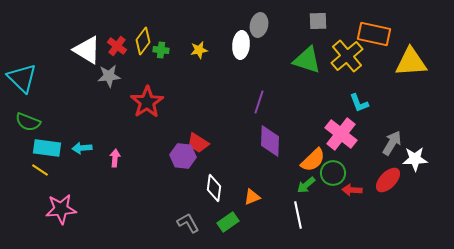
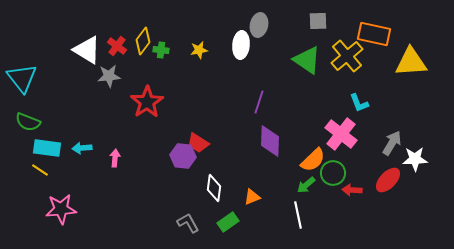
green triangle: rotated 16 degrees clockwise
cyan triangle: rotated 8 degrees clockwise
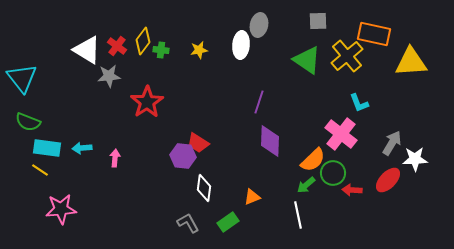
white diamond: moved 10 px left
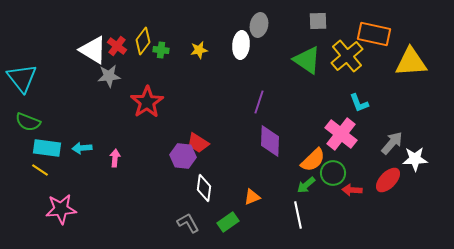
white triangle: moved 6 px right
gray arrow: rotated 10 degrees clockwise
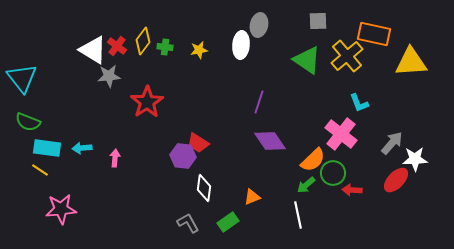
green cross: moved 4 px right, 3 px up
purple diamond: rotated 36 degrees counterclockwise
red ellipse: moved 8 px right
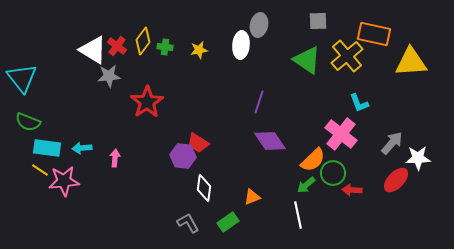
white star: moved 3 px right, 1 px up
pink star: moved 3 px right, 28 px up
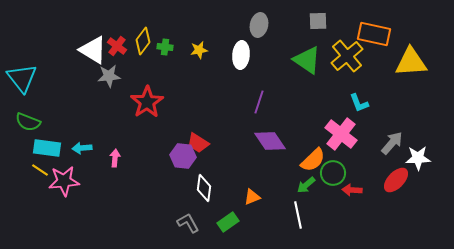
white ellipse: moved 10 px down
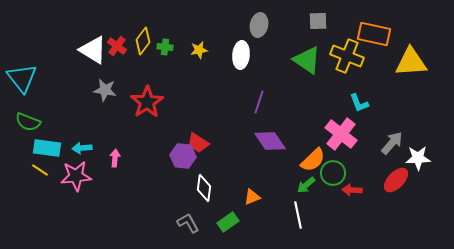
yellow cross: rotated 28 degrees counterclockwise
gray star: moved 4 px left, 14 px down; rotated 15 degrees clockwise
pink star: moved 12 px right, 5 px up
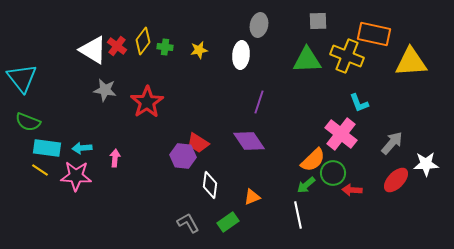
green triangle: rotated 36 degrees counterclockwise
purple diamond: moved 21 px left
white star: moved 8 px right, 6 px down
pink star: rotated 8 degrees clockwise
white diamond: moved 6 px right, 3 px up
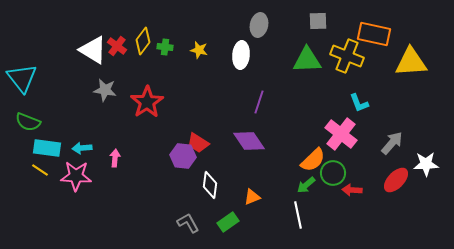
yellow star: rotated 24 degrees clockwise
